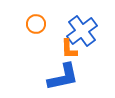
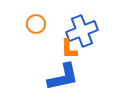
blue cross: rotated 16 degrees clockwise
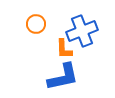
orange L-shape: moved 5 px left
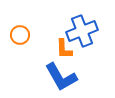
orange circle: moved 16 px left, 11 px down
blue L-shape: moved 2 px left; rotated 72 degrees clockwise
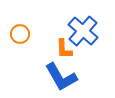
blue cross: moved 1 px right; rotated 28 degrees counterclockwise
orange circle: moved 1 px up
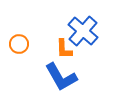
orange circle: moved 1 px left, 10 px down
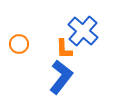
blue L-shape: rotated 112 degrees counterclockwise
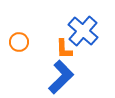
orange circle: moved 2 px up
blue L-shape: rotated 8 degrees clockwise
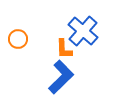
orange circle: moved 1 px left, 3 px up
